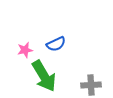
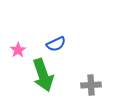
pink star: moved 7 px left; rotated 21 degrees counterclockwise
green arrow: moved 1 px left, 1 px up; rotated 12 degrees clockwise
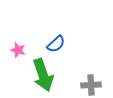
blue semicircle: rotated 18 degrees counterclockwise
pink star: rotated 21 degrees counterclockwise
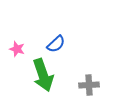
pink star: moved 1 px left, 1 px up
gray cross: moved 2 px left
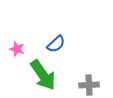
green arrow: rotated 16 degrees counterclockwise
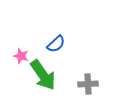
pink star: moved 4 px right, 7 px down
gray cross: moved 1 px left, 1 px up
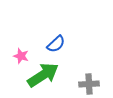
green arrow: rotated 88 degrees counterclockwise
gray cross: moved 1 px right
